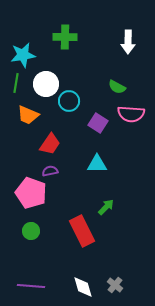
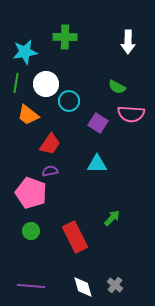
cyan star: moved 2 px right, 3 px up
orange trapezoid: rotated 15 degrees clockwise
green arrow: moved 6 px right, 11 px down
red rectangle: moved 7 px left, 6 px down
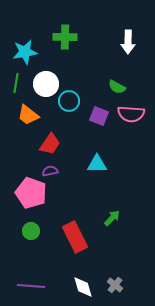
purple square: moved 1 px right, 7 px up; rotated 12 degrees counterclockwise
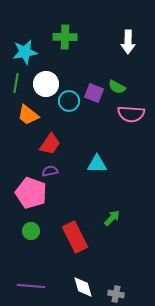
purple square: moved 5 px left, 23 px up
gray cross: moved 1 px right, 9 px down; rotated 28 degrees counterclockwise
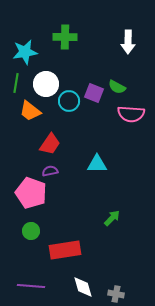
orange trapezoid: moved 2 px right, 4 px up
red rectangle: moved 10 px left, 13 px down; rotated 72 degrees counterclockwise
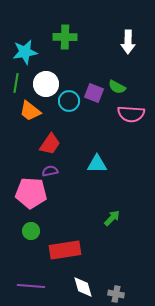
pink pentagon: rotated 16 degrees counterclockwise
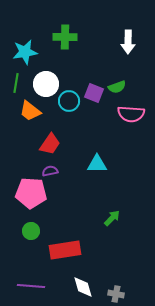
green semicircle: rotated 48 degrees counterclockwise
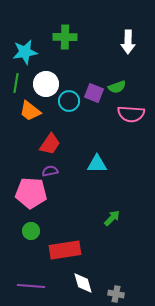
white diamond: moved 4 px up
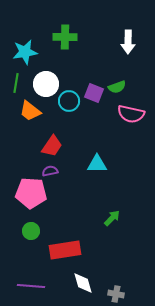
pink semicircle: rotated 8 degrees clockwise
red trapezoid: moved 2 px right, 2 px down
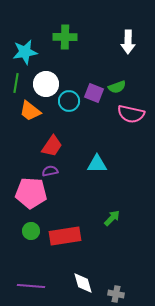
red rectangle: moved 14 px up
